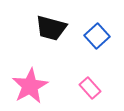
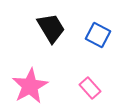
black trapezoid: rotated 136 degrees counterclockwise
blue square: moved 1 px right, 1 px up; rotated 20 degrees counterclockwise
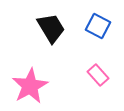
blue square: moved 9 px up
pink rectangle: moved 8 px right, 13 px up
